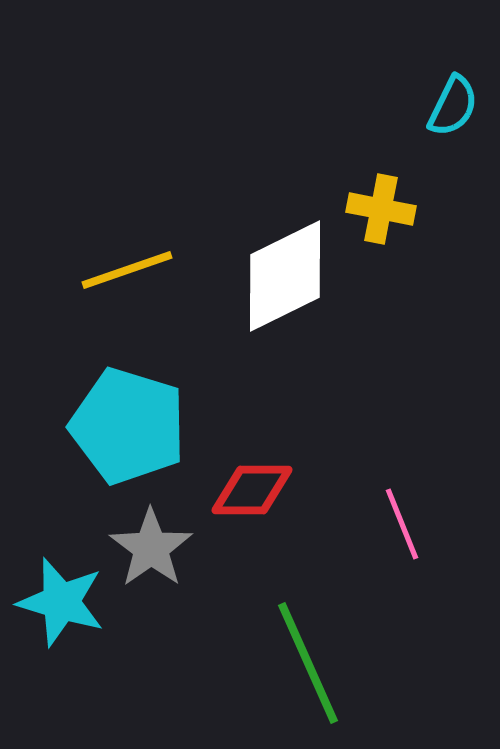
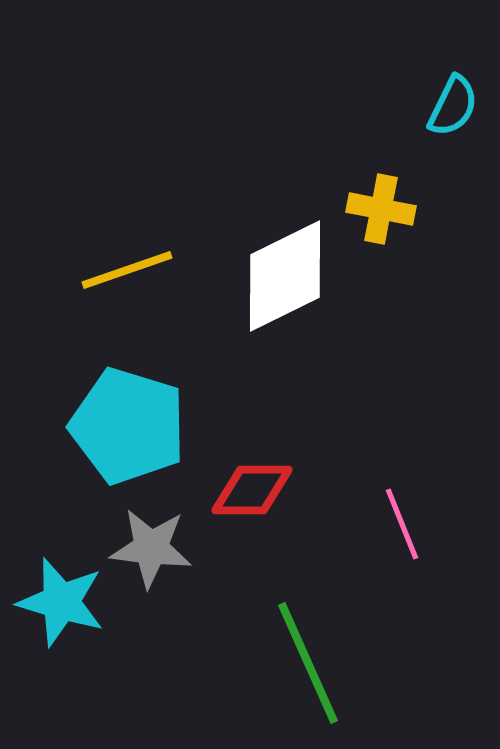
gray star: rotated 30 degrees counterclockwise
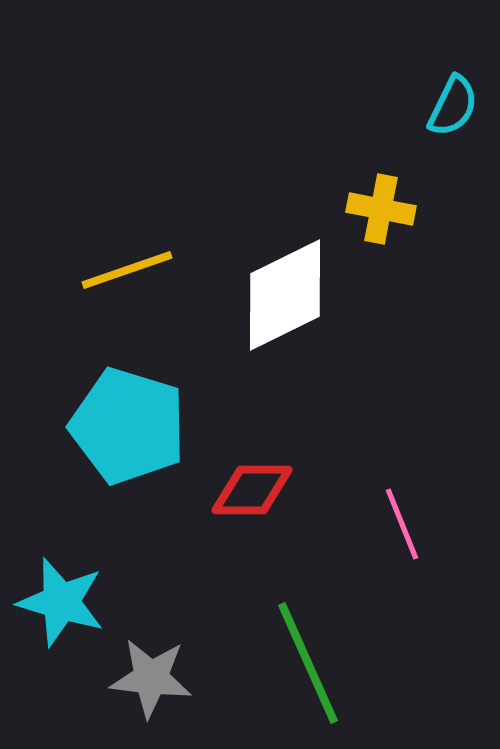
white diamond: moved 19 px down
gray star: moved 130 px down
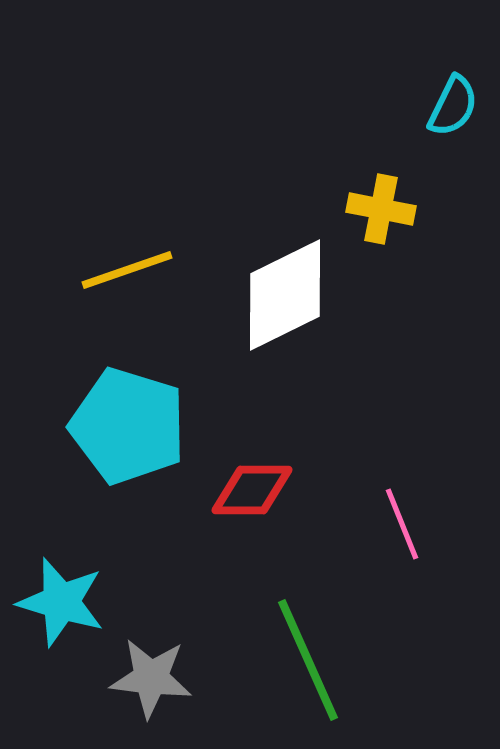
green line: moved 3 px up
